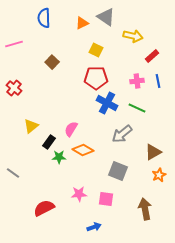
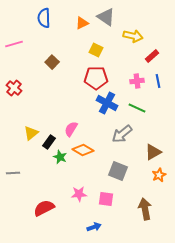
yellow triangle: moved 7 px down
green star: moved 1 px right; rotated 24 degrees clockwise
gray line: rotated 40 degrees counterclockwise
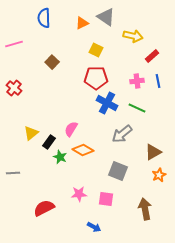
blue arrow: rotated 48 degrees clockwise
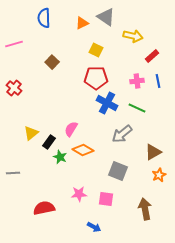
red semicircle: rotated 15 degrees clockwise
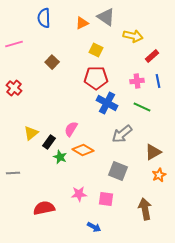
green line: moved 5 px right, 1 px up
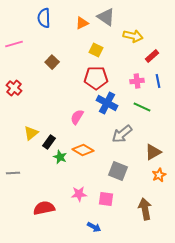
pink semicircle: moved 6 px right, 12 px up
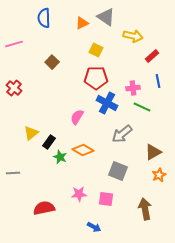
pink cross: moved 4 px left, 7 px down
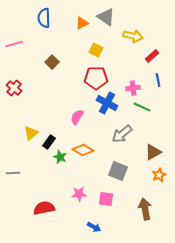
blue line: moved 1 px up
